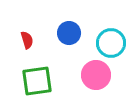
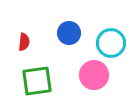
red semicircle: moved 3 px left, 2 px down; rotated 24 degrees clockwise
pink circle: moved 2 px left
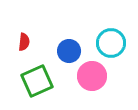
blue circle: moved 18 px down
pink circle: moved 2 px left, 1 px down
green square: rotated 16 degrees counterclockwise
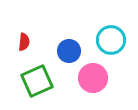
cyan circle: moved 3 px up
pink circle: moved 1 px right, 2 px down
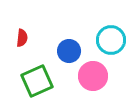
red semicircle: moved 2 px left, 4 px up
pink circle: moved 2 px up
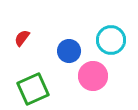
red semicircle: rotated 150 degrees counterclockwise
green square: moved 4 px left, 8 px down
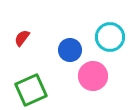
cyan circle: moved 1 px left, 3 px up
blue circle: moved 1 px right, 1 px up
green square: moved 2 px left, 1 px down
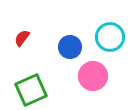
blue circle: moved 3 px up
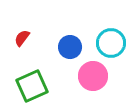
cyan circle: moved 1 px right, 6 px down
green square: moved 1 px right, 4 px up
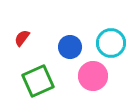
green square: moved 6 px right, 5 px up
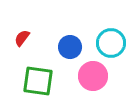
green square: rotated 32 degrees clockwise
